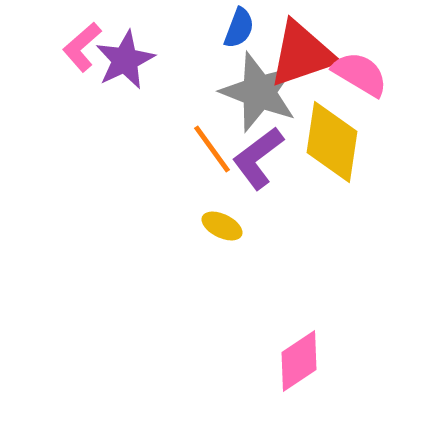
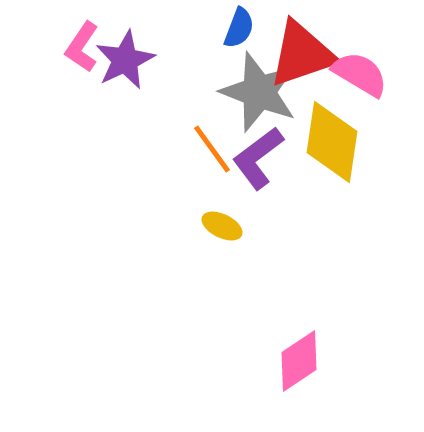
pink L-shape: rotated 15 degrees counterclockwise
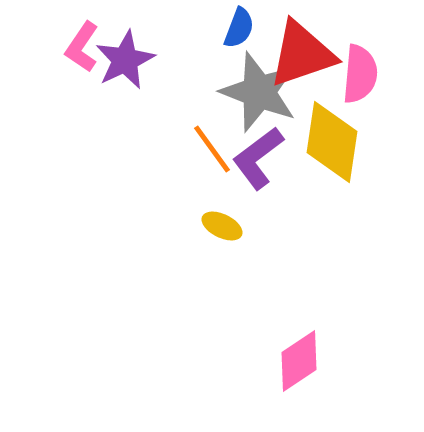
pink semicircle: rotated 64 degrees clockwise
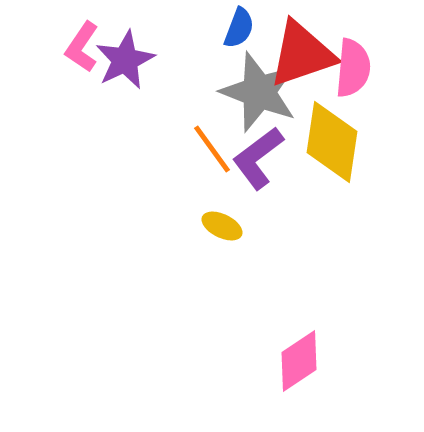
pink semicircle: moved 7 px left, 6 px up
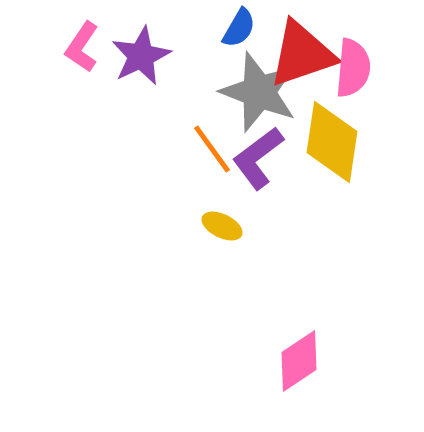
blue semicircle: rotated 9 degrees clockwise
purple star: moved 16 px right, 4 px up
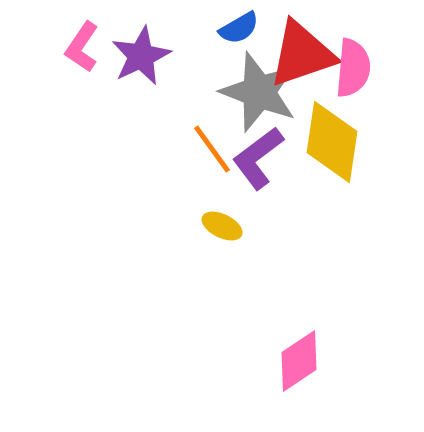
blue semicircle: rotated 30 degrees clockwise
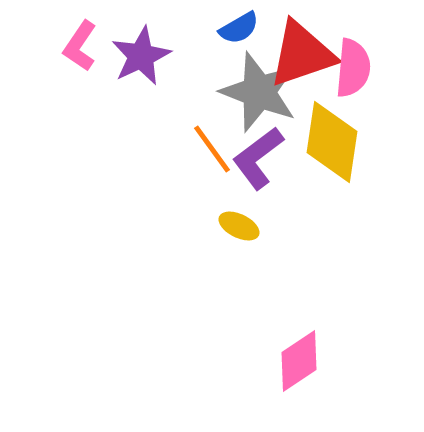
pink L-shape: moved 2 px left, 1 px up
yellow ellipse: moved 17 px right
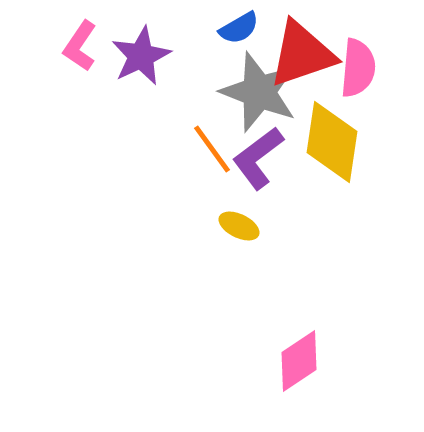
pink semicircle: moved 5 px right
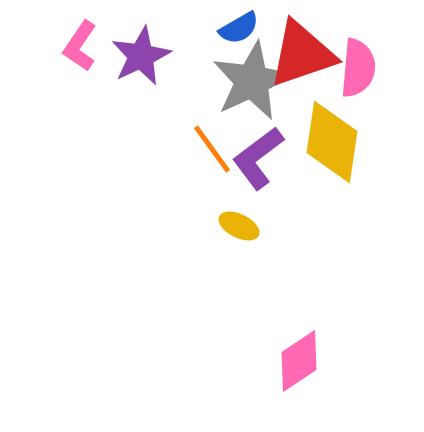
gray star: moved 7 px left, 11 px up; rotated 26 degrees clockwise
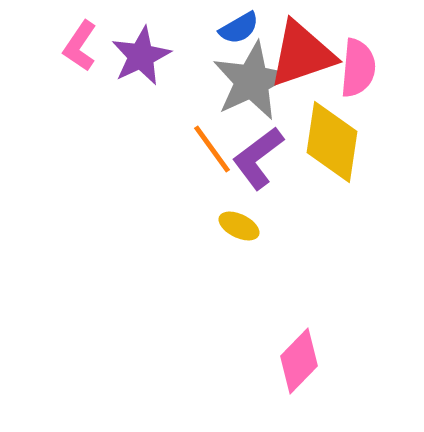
pink diamond: rotated 12 degrees counterclockwise
